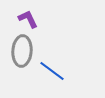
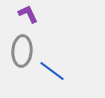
purple L-shape: moved 5 px up
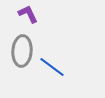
blue line: moved 4 px up
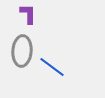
purple L-shape: rotated 25 degrees clockwise
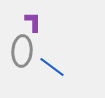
purple L-shape: moved 5 px right, 8 px down
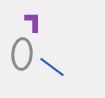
gray ellipse: moved 3 px down
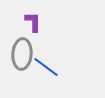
blue line: moved 6 px left
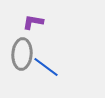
purple L-shape: rotated 80 degrees counterclockwise
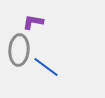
gray ellipse: moved 3 px left, 4 px up
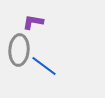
blue line: moved 2 px left, 1 px up
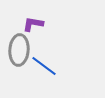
purple L-shape: moved 2 px down
